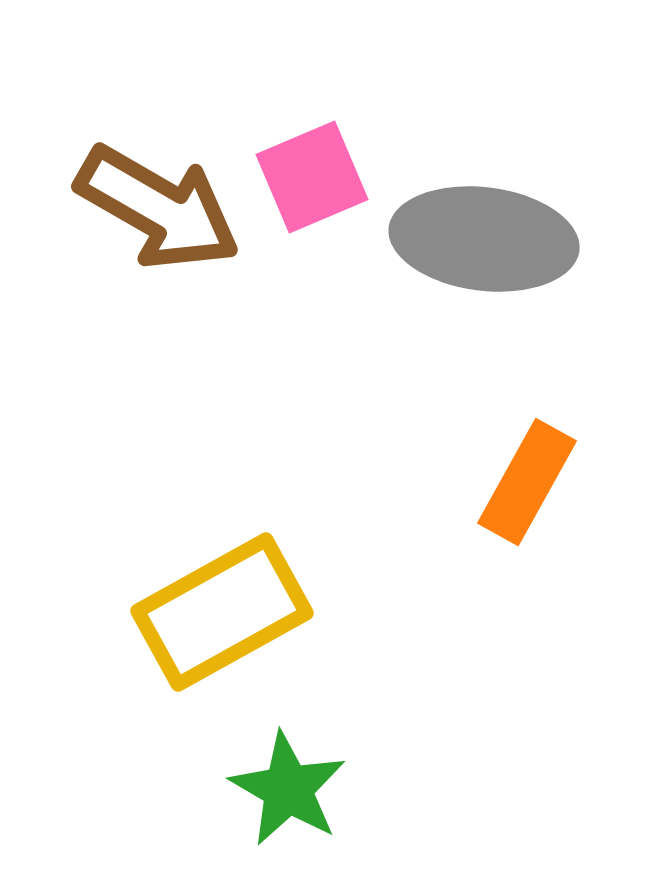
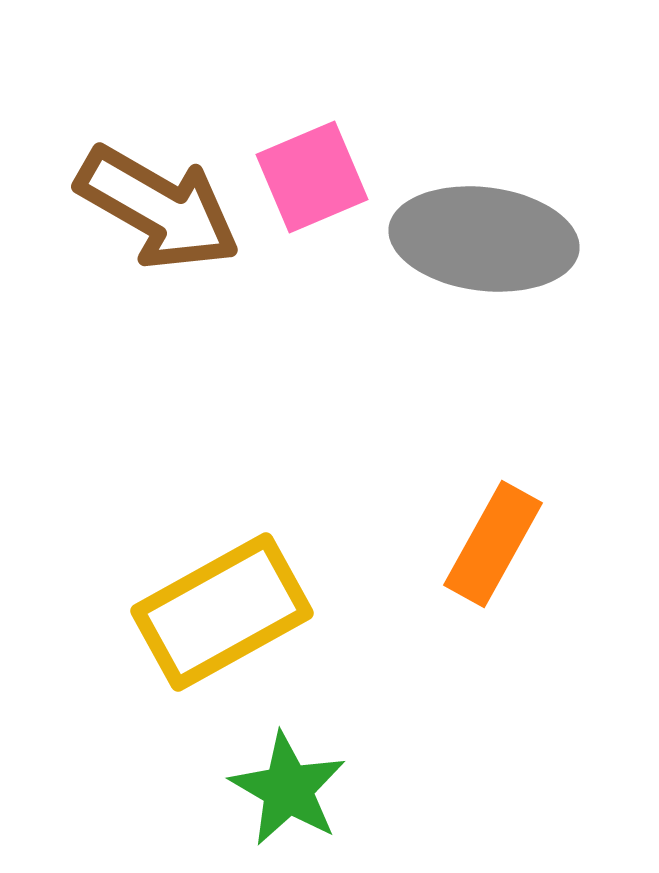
orange rectangle: moved 34 px left, 62 px down
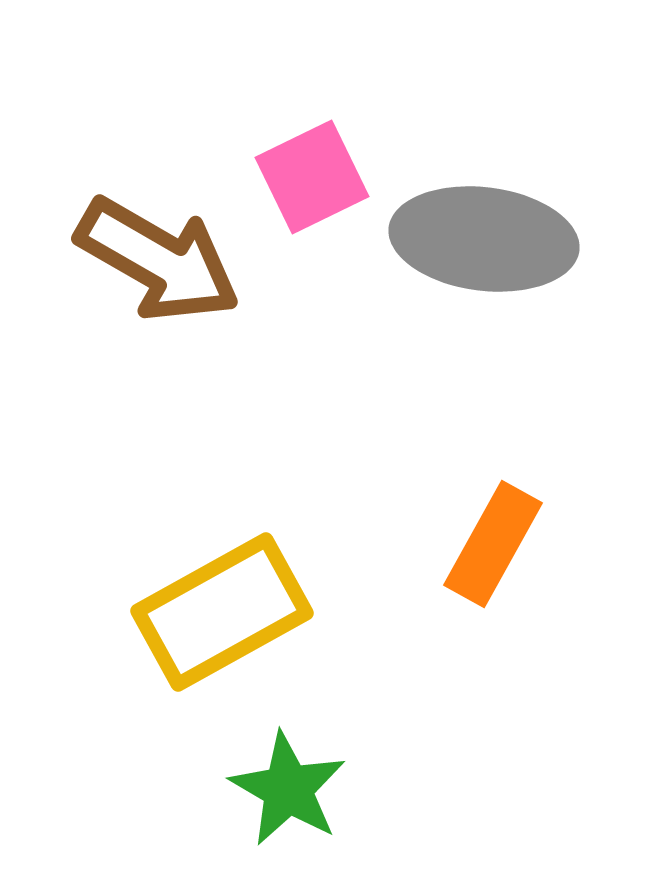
pink square: rotated 3 degrees counterclockwise
brown arrow: moved 52 px down
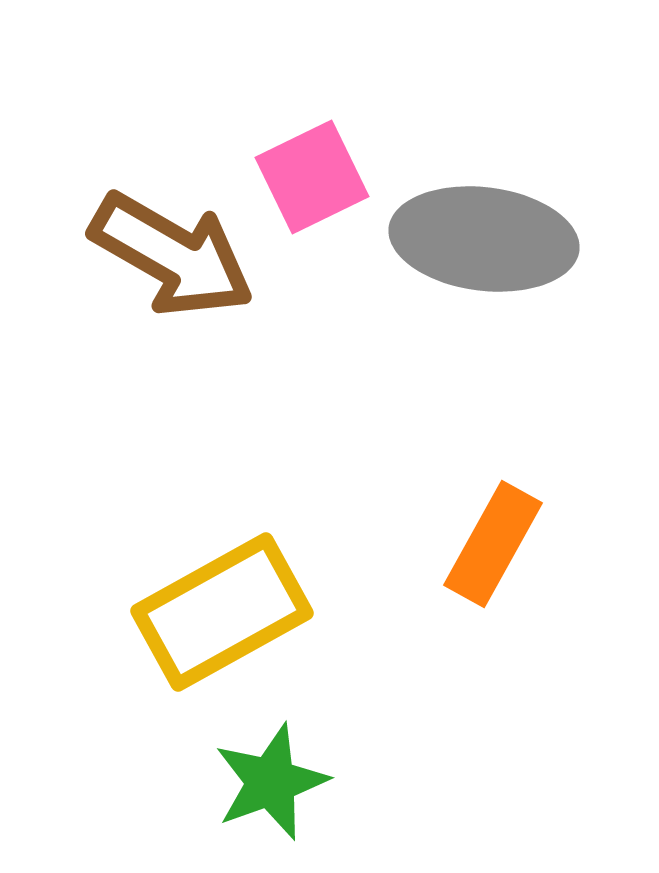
brown arrow: moved 14 px right, 5 px up
green star: moved 17 px left, 7 px up; rotated 22 degrees clockwise
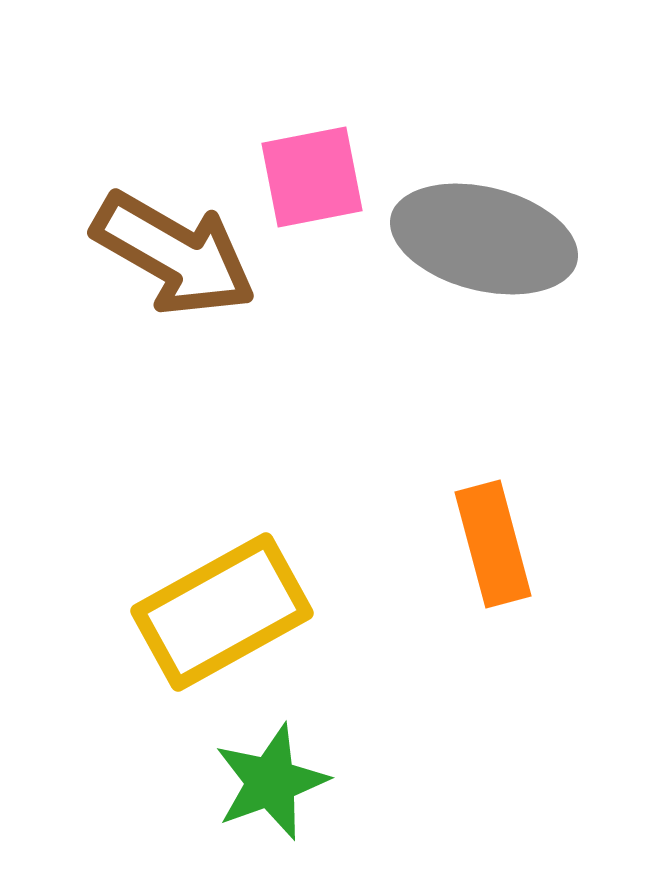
pink square: rotated 15 degrees clockwise
gray ellipse: rotated 7 degrees clockwise
brown arrow: moved 2 px right, 1 px up
orange rectangle: rotated 44 degrees counterclockwise
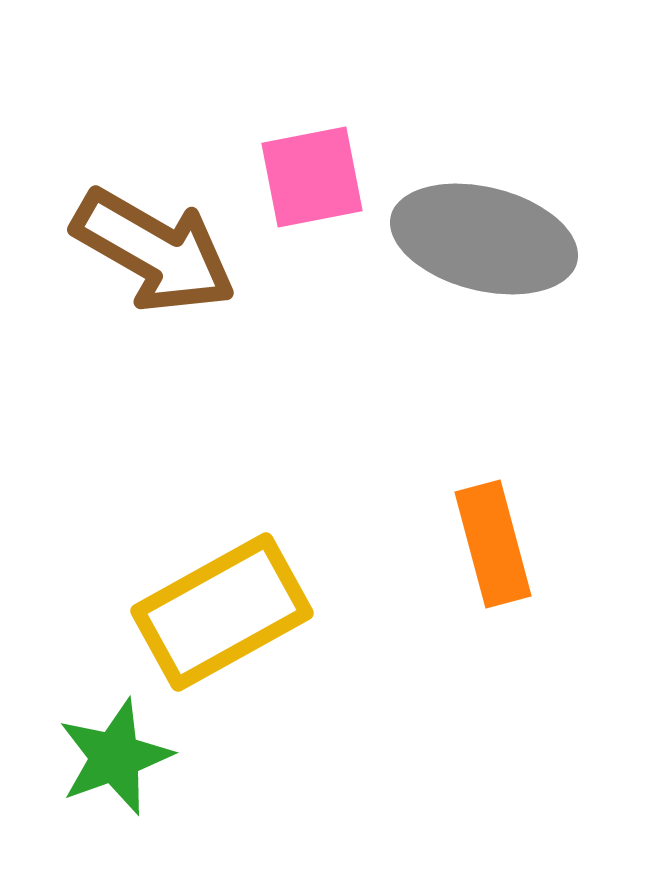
brown arrow: moved 20 px left, 3 px up
green star: moved 156 px left, 25 px up
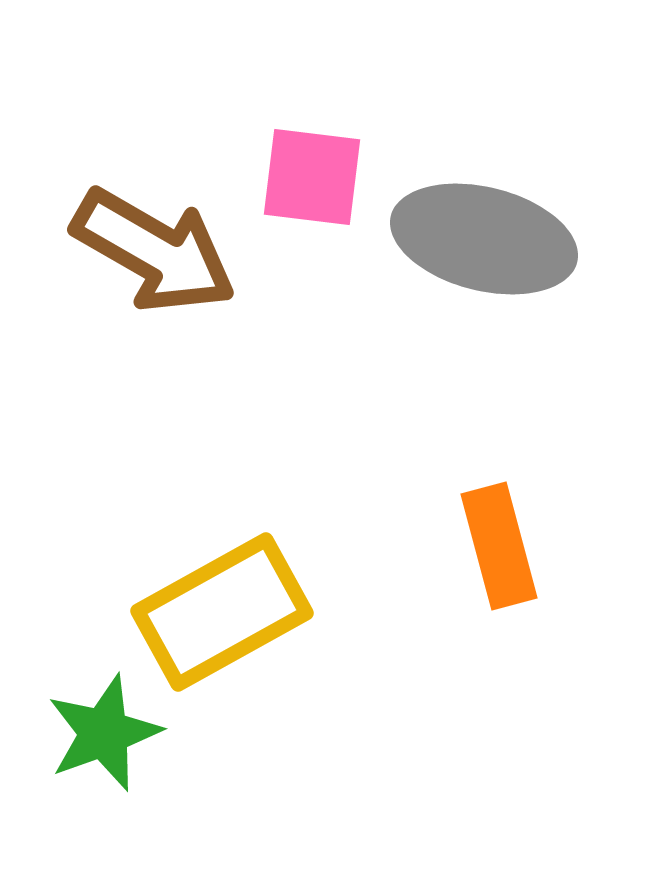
pink square: rotated 18 degrees clockwise
orange rectangle: moved 6 px right, 2 px down
green star: moved 11 px left, 24 px up
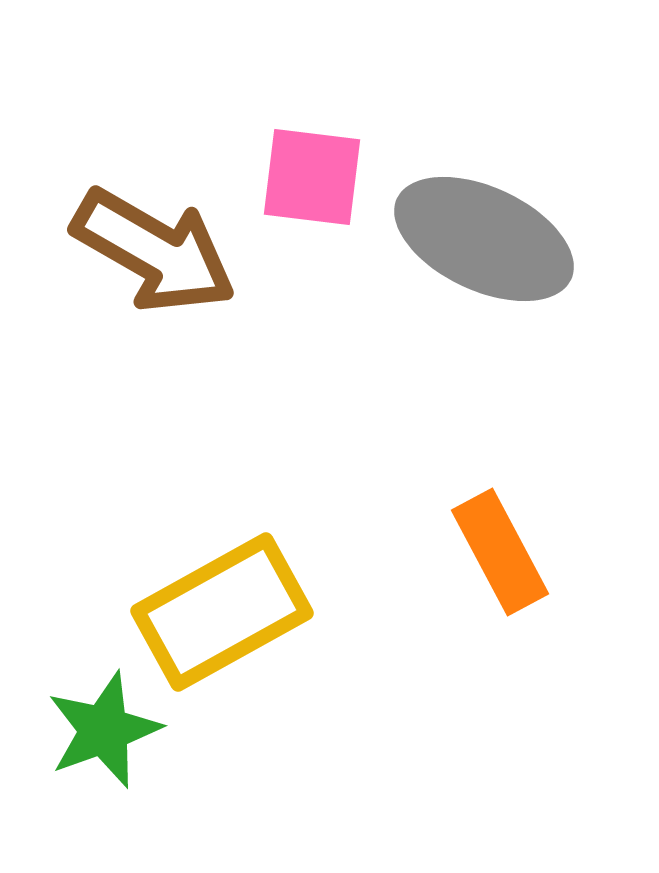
gray ellipse: rotated 11 degrees clockwise
orange rectangle: moved 1 px right, 6 px down; rotated 13 degrees counterclockwise
green star: moved 3 px up
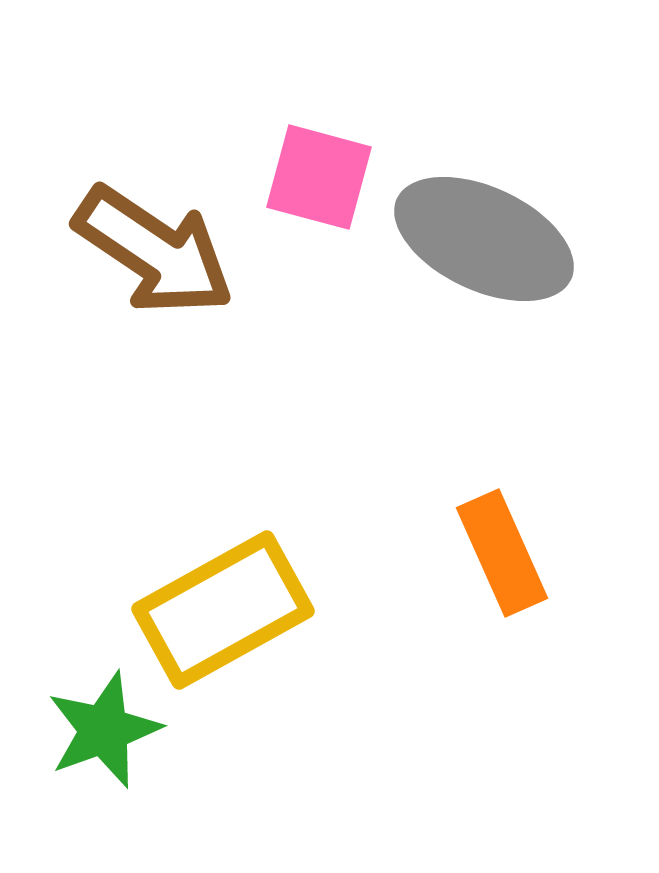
pink square: moved 7 px right; rotated 8 degrees clockwise
brown arrow: rotated 4 degrees clockwise
orange rectangle: moved 2 px right, 1 px down; rotated 4 degrees clockwise
yellow rectangle: moved 1 px right, 2 px up
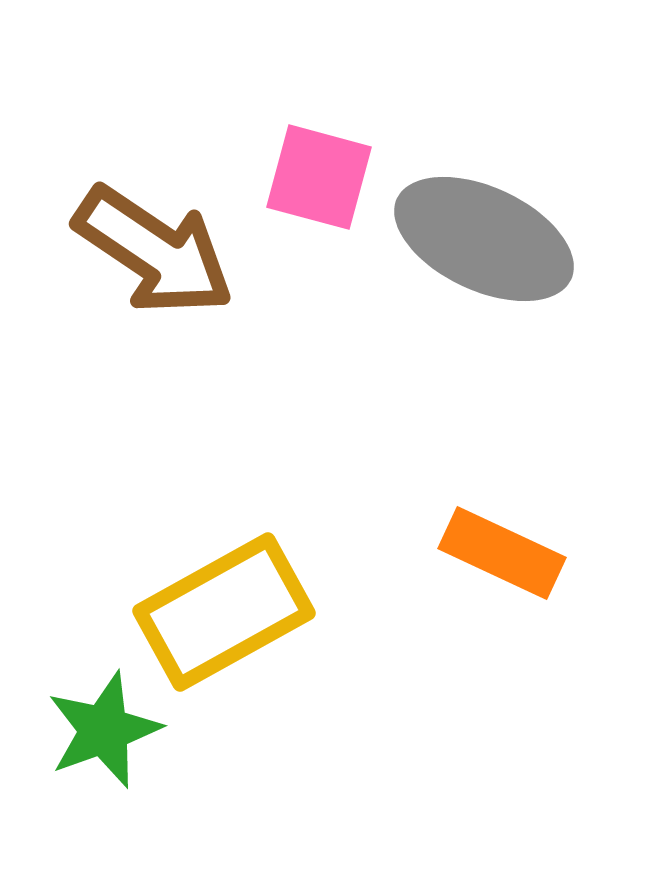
orange rectangle: rotated 41 degrees counterclockwise
yellow rectangle: moved 1 px right, 2 px down
